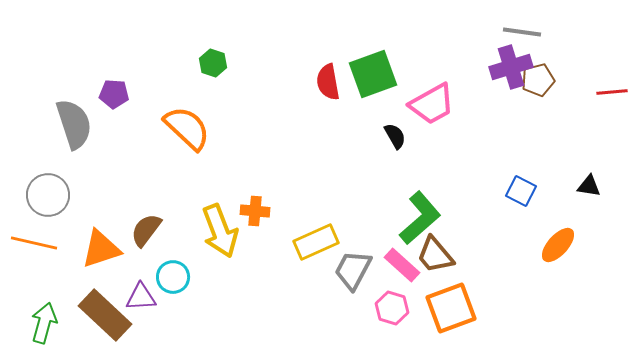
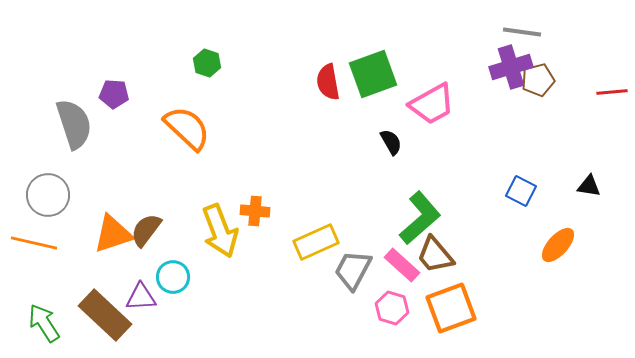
green hexagon: moved 6 px left
black semicircle: moved 4 px left, 6 px down
orange triangle: moved 12 px right, 15 px up
green arrow: rotated 48 degrees counterclockwise
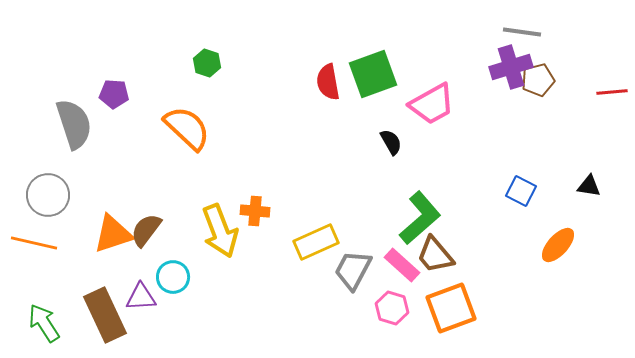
brown rectangle: rotated 22 degrees clockwise
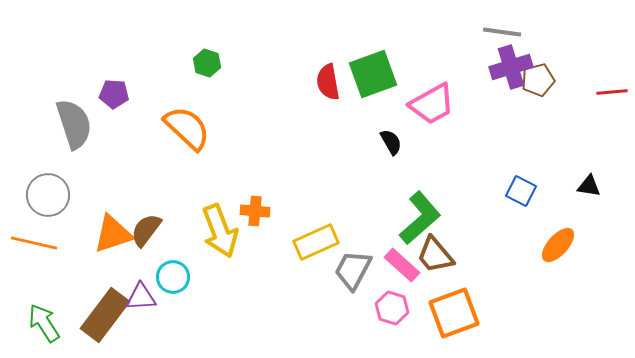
gray line: moved 20 px left
orange square: moved 3 px right, 5 px down
brown rectangle: rotated 62 degrees clockwise
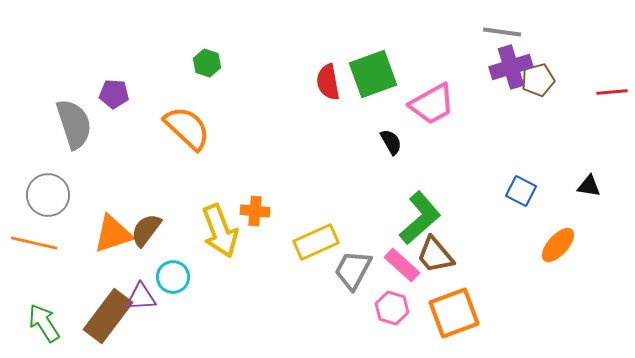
brown rectangle: moved 3 px right, 1 px down
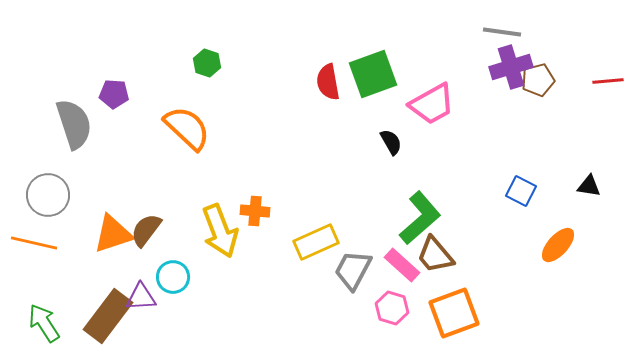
red line: moved 4 px left, 11 px up
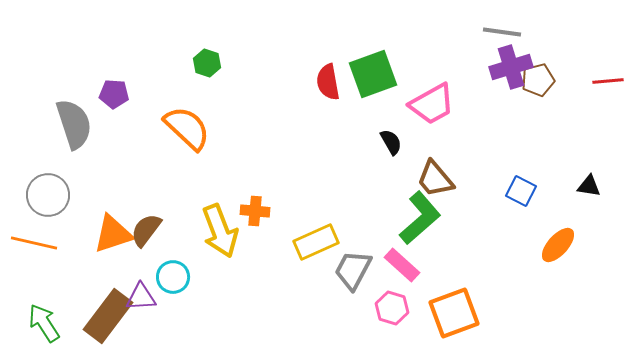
brown trapezoid: moved 76 px up
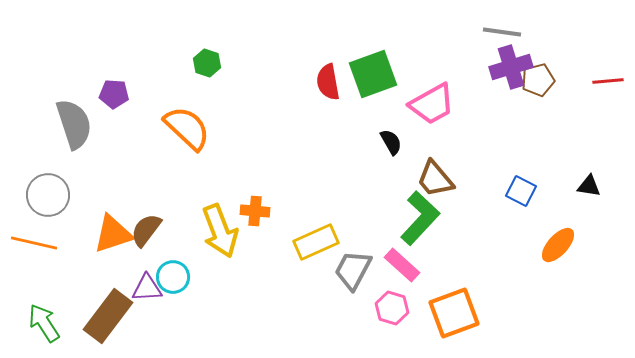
green L-shape: rotated 6 degrees counterclockwise
purple triangle: moved 6 px right, 9 px up
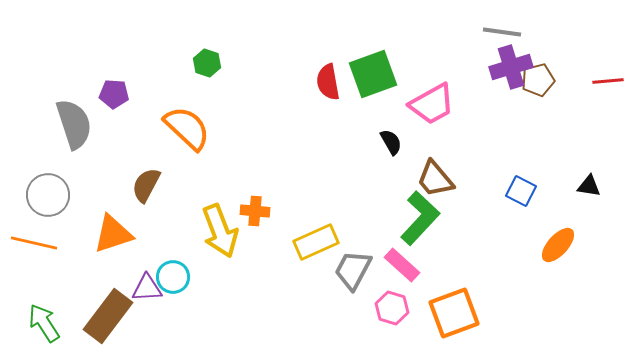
brown semicircle: moved 45 px up; rotated 9 degrees counterclockwise
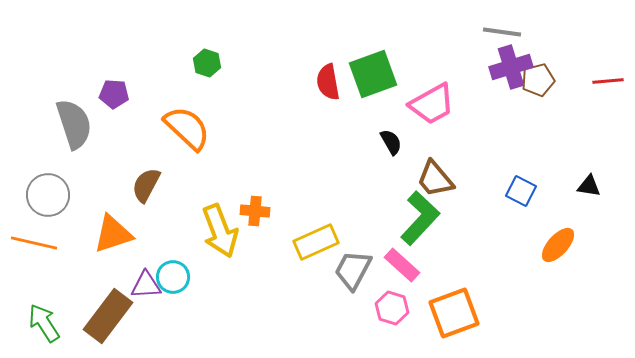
purple triangle: moved 1 px left, 3 px up
